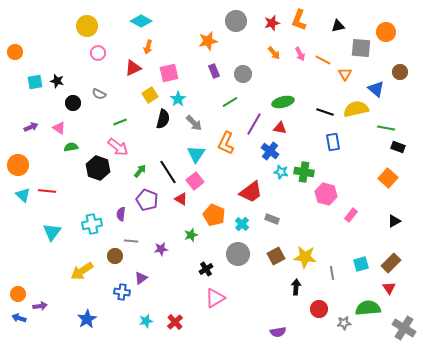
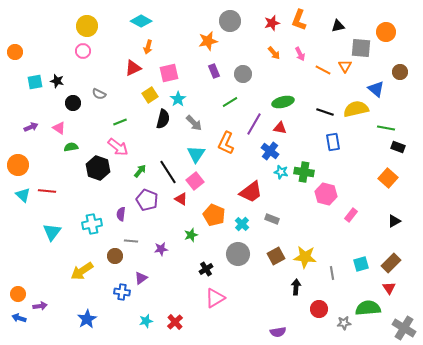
gray circle at (236, 21): moved 6 px left
pink circle at (98, 53): moved 15 px left, 2 px up
orange line at (323, 60): moved 10 px down
orange triangle at (345, 74): moved 8 px up
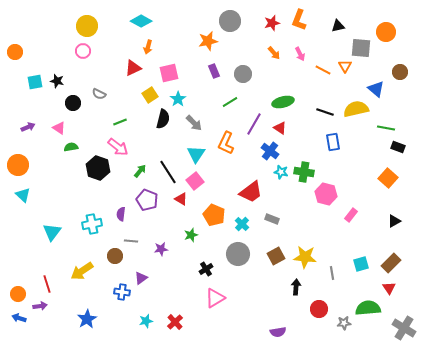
purple arrow at (31, 127): moved 3 px left
red triangle at (280, 128): rotated 24 degrees clockwise
red line at (47, 191): moved 93 px down; rotated 66 degrees clockwise
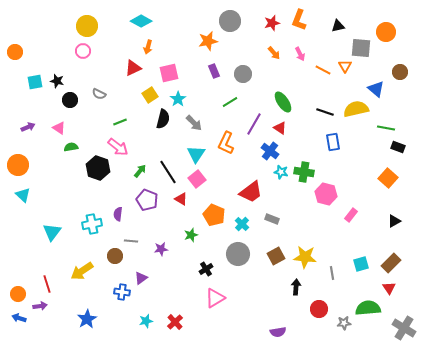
green ellipse at (283, 102): rotated 70 degrees clockwise
black circle at (73, 103): moved 3 px left, 3 px up
pink square at (195, 181): moved 2 px right, 2 px up
purple semicircle at (121, 214): moved 3 px left
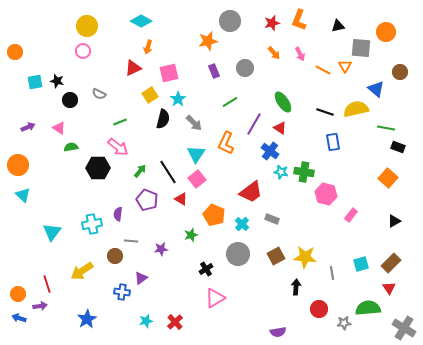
gray circle at (243, 74): moved 2 px right, 6 px up
black hexagon at (98, 168): rotated 20 degrees counterclockwise
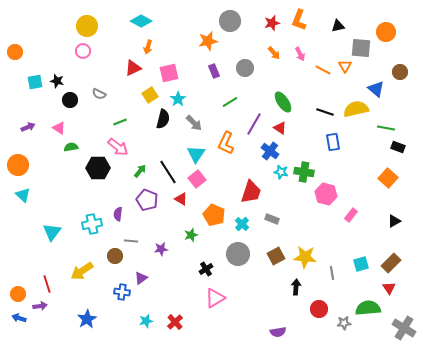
red trapezoid at (251, 192): rotated 35 degrees counterclockwise
